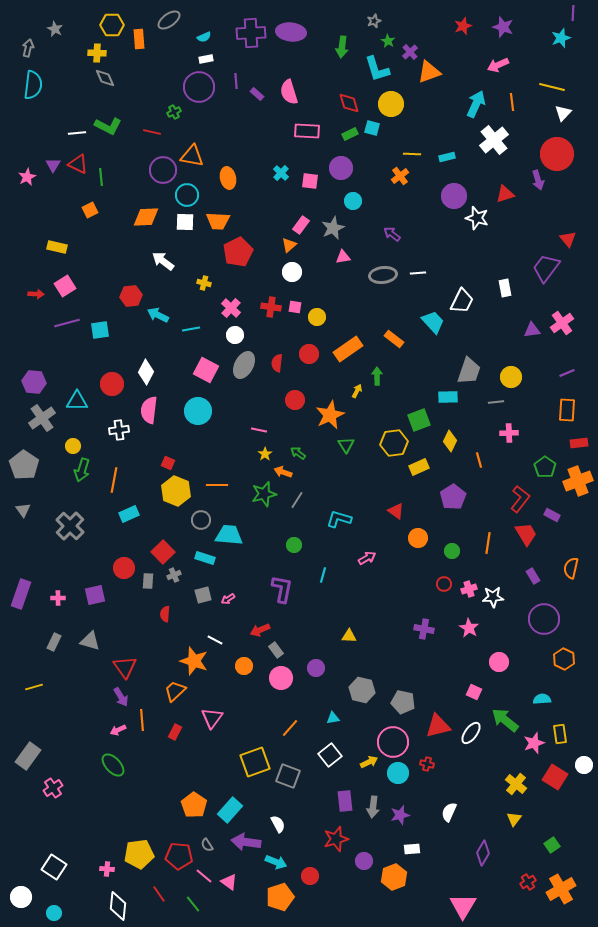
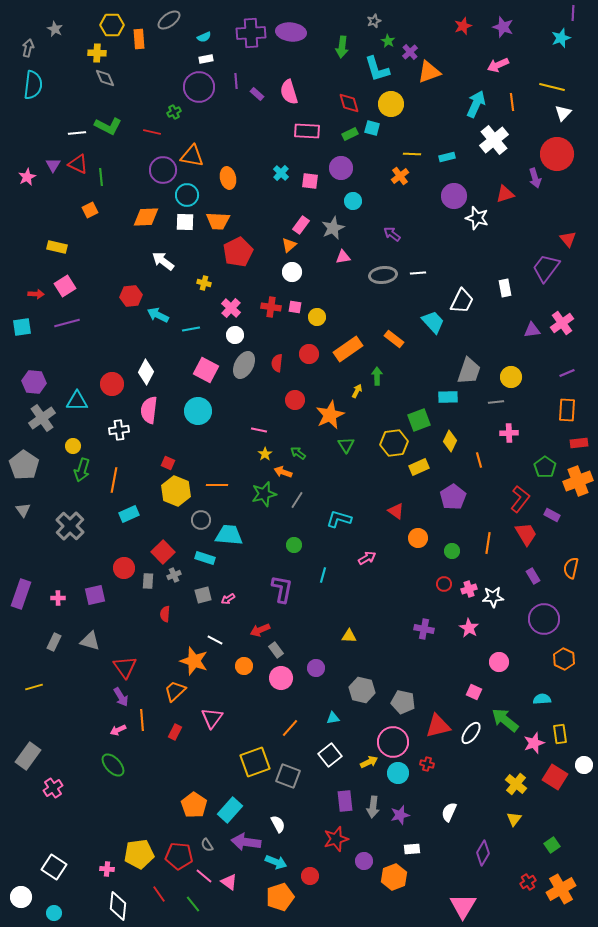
purple arrow at (538, 180): moved 3 px left, 2 px up
cyan square at (100, 330): moved 78 px left, 3 px up
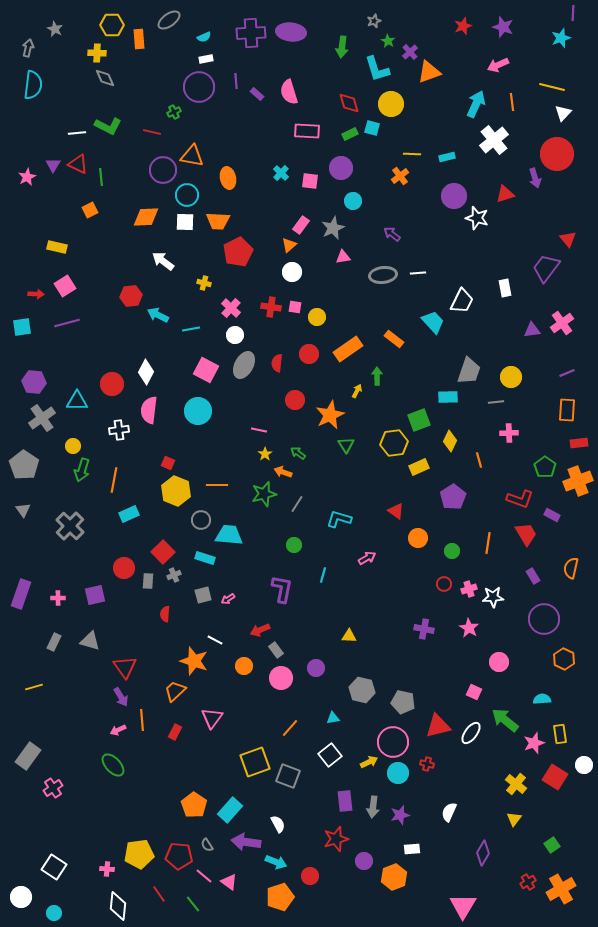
red L-shape at (520, 499): rotated 72 degrees clockwise
gray line at (297, 500): moved 4 px down
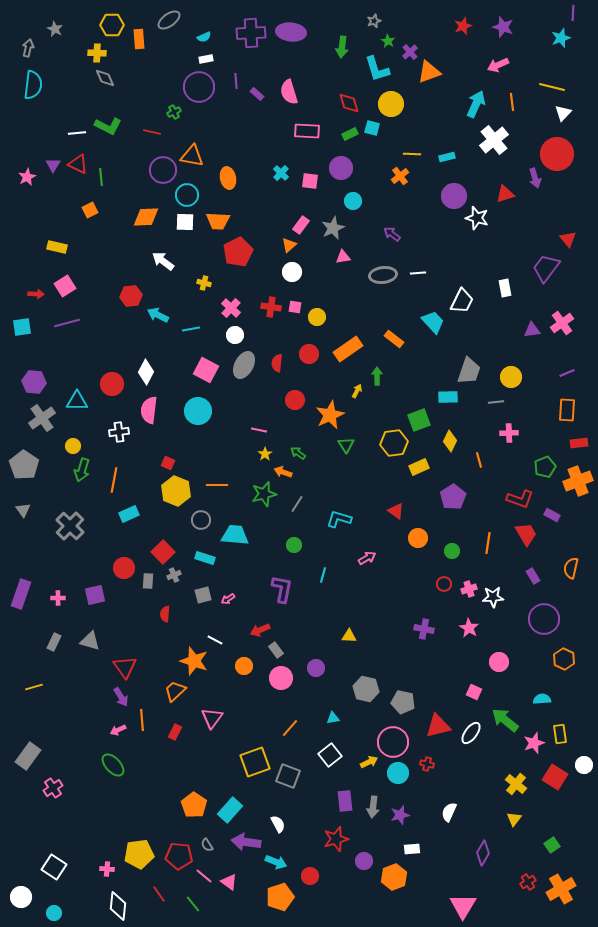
white cross at (119, 430): moved 2 px down
green pentagon at (545, 467): rotated 15 degrees clockwise
cyan trapezoid at (229, 535): moved 6 px right
gray hexagon at (362, 690): moved 4 px right, 1 px up
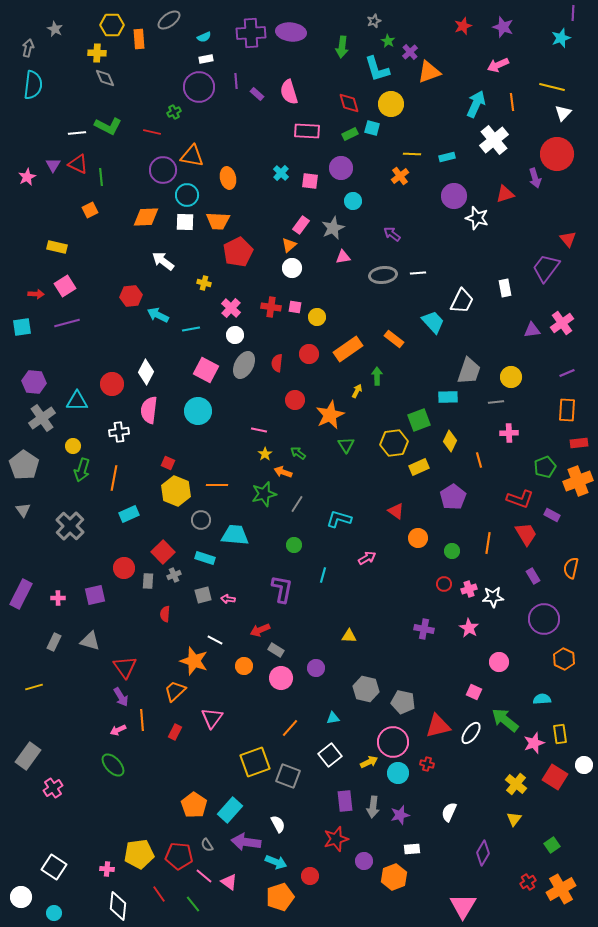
white circle at (292, 272): moved 4 px up
orange line at (114, 480): moved 2 px up
purple rectangle at (21, 594): rotated 8 degrees clockwise
pink arrow at (228, 599): rotated 40 degrees clockwise
gray rectangle at (276, 650): rotated 21 degrees counterclockwise
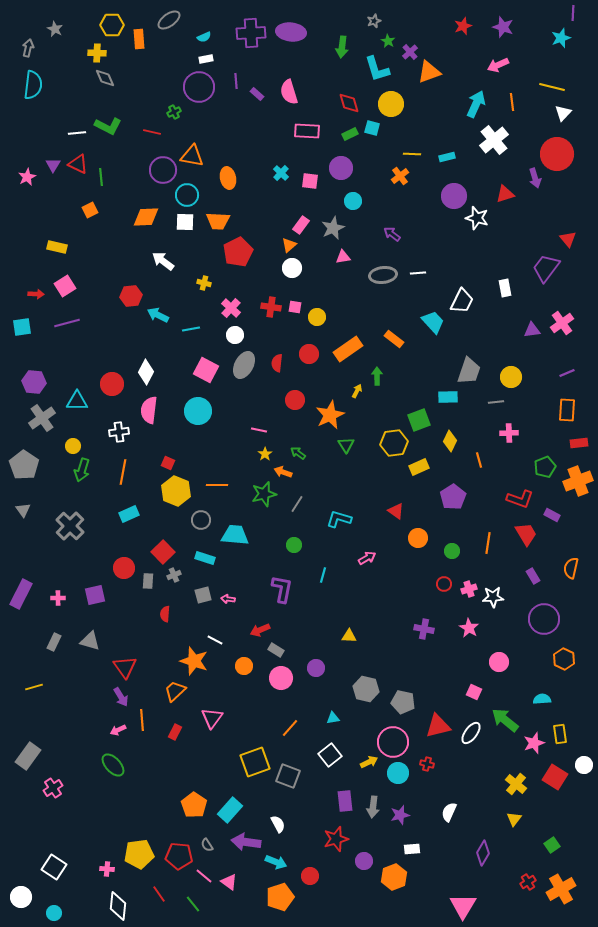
orange line at (114, 478): moved 9 px right, 6 px up
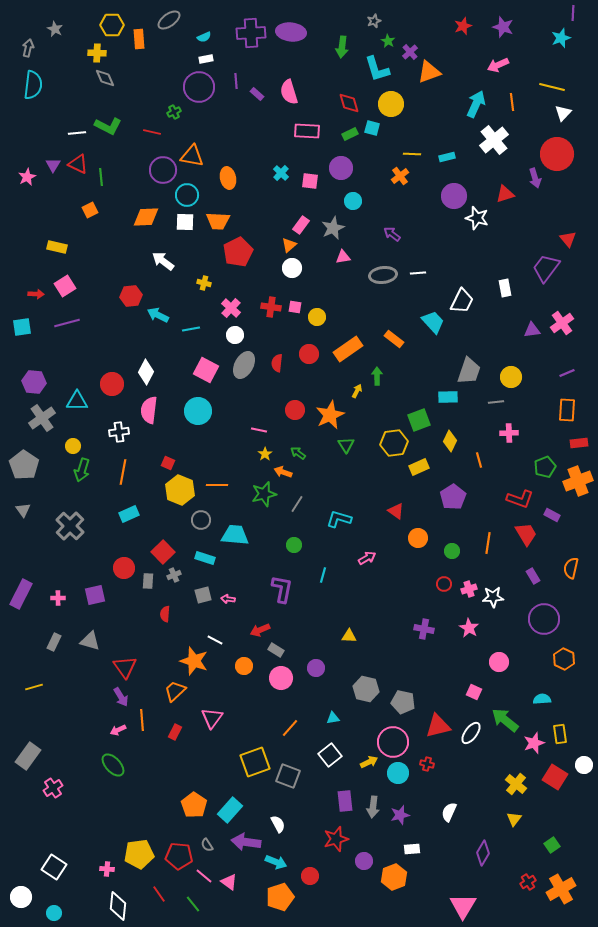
red circle at (295, 400): moved 10 px down
yellow hexagon at (176, 491): moved 4 px right, 1 px up
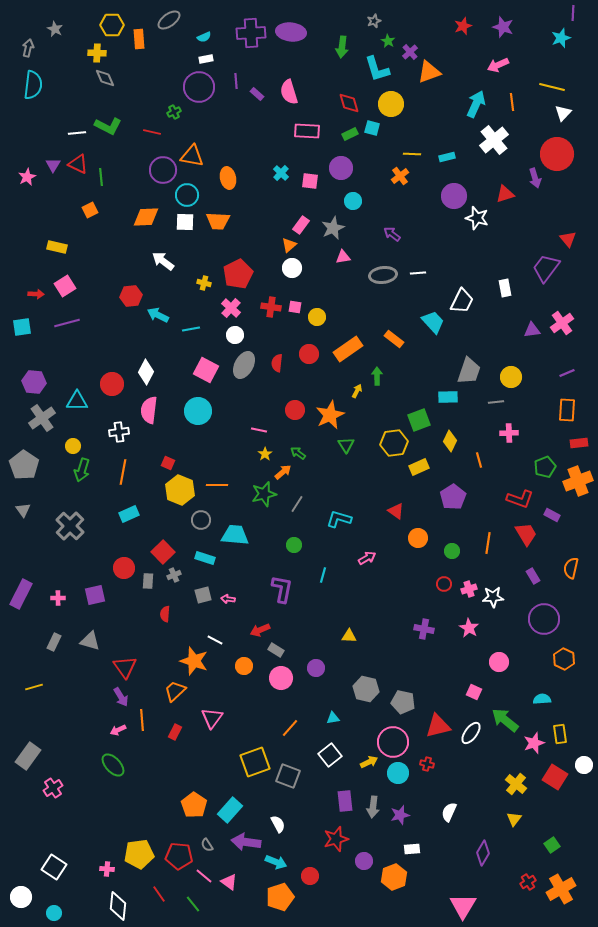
red pentagon at (238, 252): moved 22 px down
orange arrow at (283, 472): rotated 120 degrees clockwise
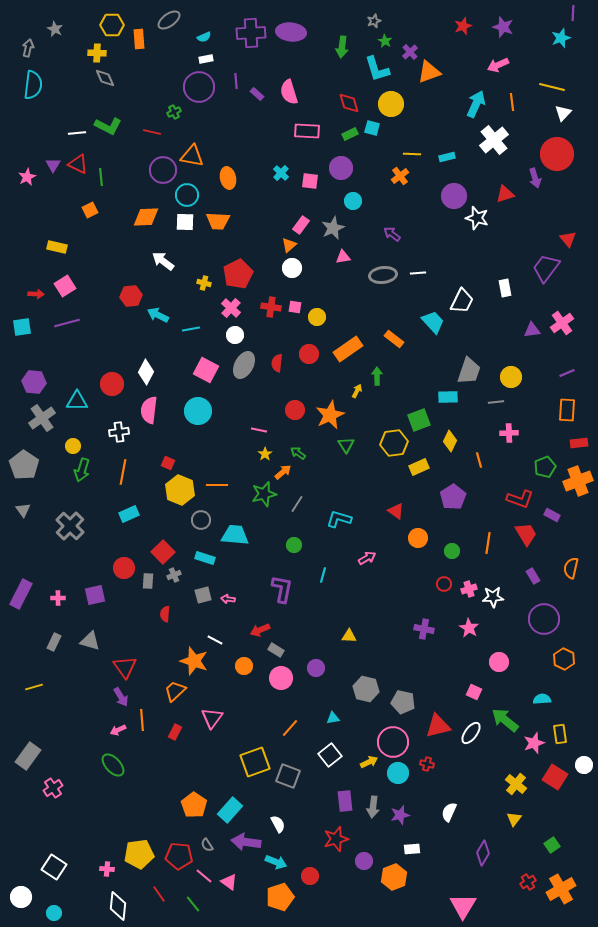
green star at (388, 41): moved 3 px left
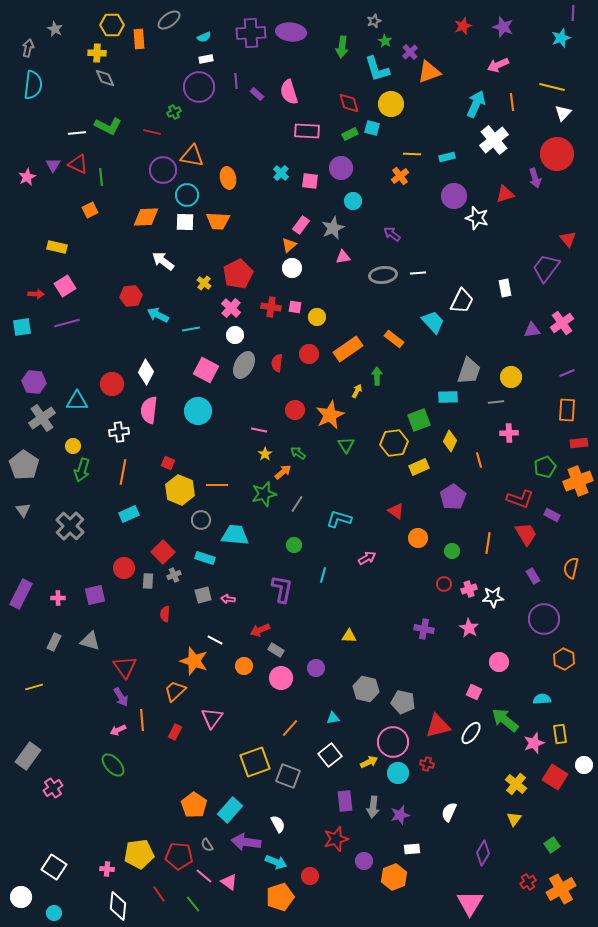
yellow cross at (204, 283): rotated 24 degrees clockwise
pink triangle at (463, 906): moved 7 px right, 3 px up
